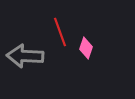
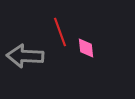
pink diamond: rotated 25 degrees counterclockwise
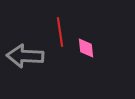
red line: rotated 12 degrees clockwise
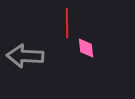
red line: moved 7 px right, 9 px up; rotated 8 degrees clockwise
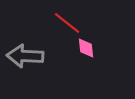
red line: rotated 52 degrees counterclockwise
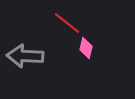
pink diamond: rotated 20 degrees clockwise
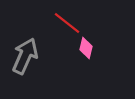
gray arrow: rotated 111 degrees clockwise
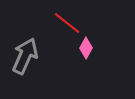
pink diamond: rotated 15 degrees clockwise
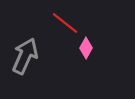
red line: moved 2 px left
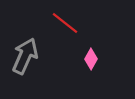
pink diamond: moved 5 px right, 11 px down
